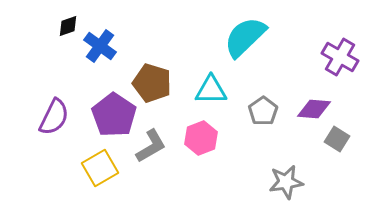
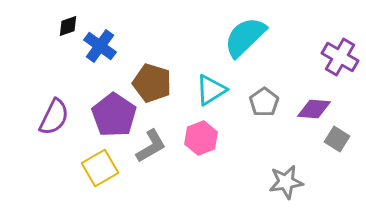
cyan triangle: rotated 32 degrees counterclockwise
gray pentagon: moved 1 px right, 9 px up
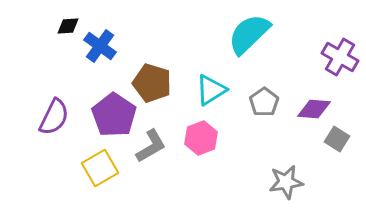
black diamond: rotated 15 degrees clockwise
cyan semicircle: moved 4 px right, 3 px up
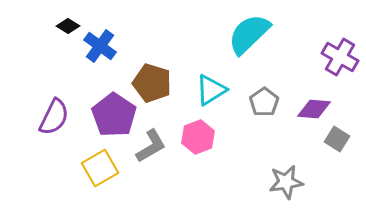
black diamond: rotated 35 degrees clockwise
pink hexagon: moved 3 px left, 1 px up
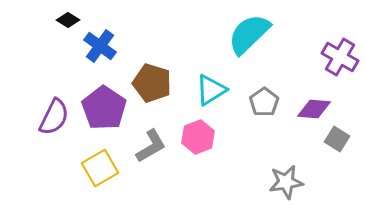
black diamond: moved 6 px up
purple pentagon: moved 10 px left, 7 px up
